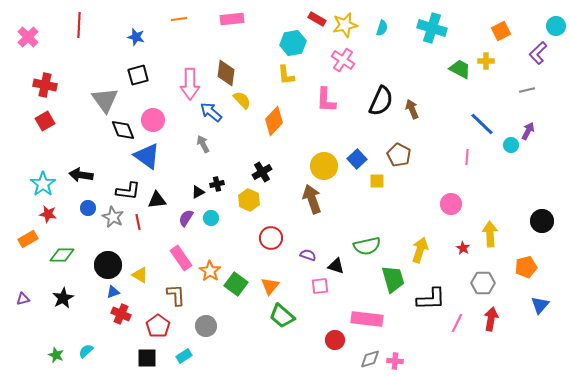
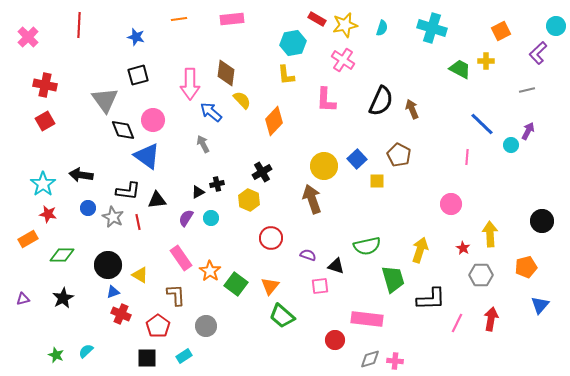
gray hexagon at (483, 283): moved 2 px left, 8 px up
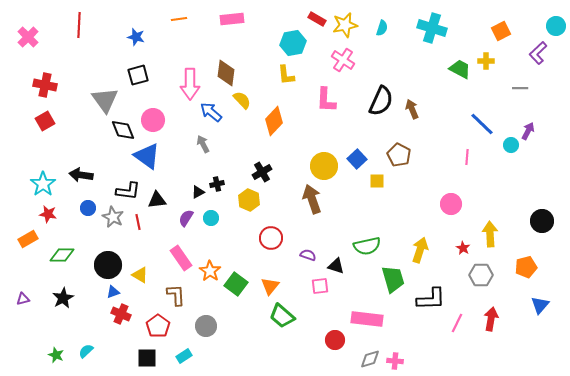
gray line at (527, 90): moved 7 px left, 2 px up; rotated 14 degrees clockwise
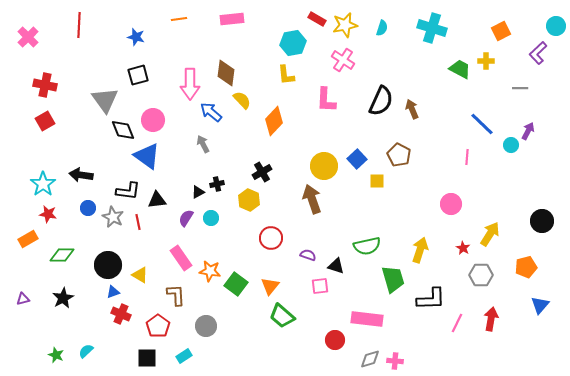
yellow arrow at (490, 234): rotated 35 degrees clockwise
orange star at (210, 271): rotated 25 degrees counterclockwise
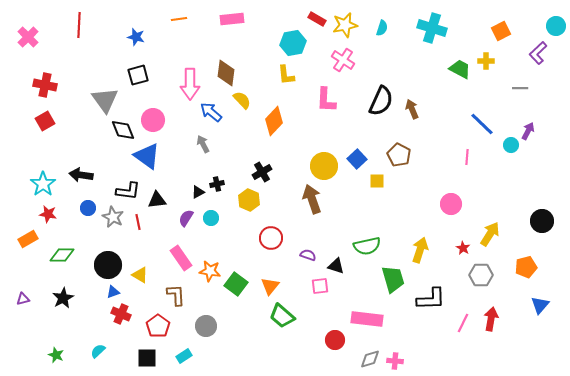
pink line at (457, 323): moved 6 px right
cyan semicircle at (86, 351): moved 12 px right
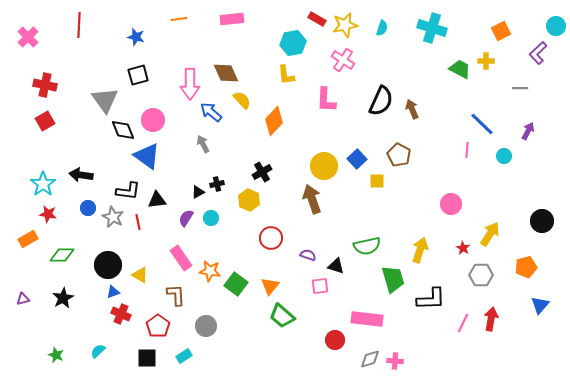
brown diamond at (226, 73): rotated 32 degrees counterclockwise
cyan circle at (511, 145): moved 7 px left, 11 px down
pink line at (467, 157): moved 7 px up
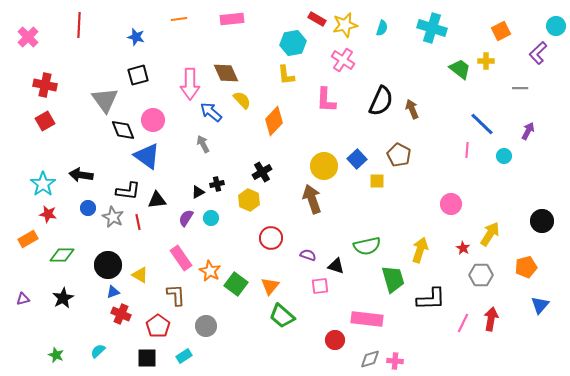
green trapezoid at (460, 69): rotated 10 degrees clockwise
orange star at (210, 271): rotated 20 degrees clockwise
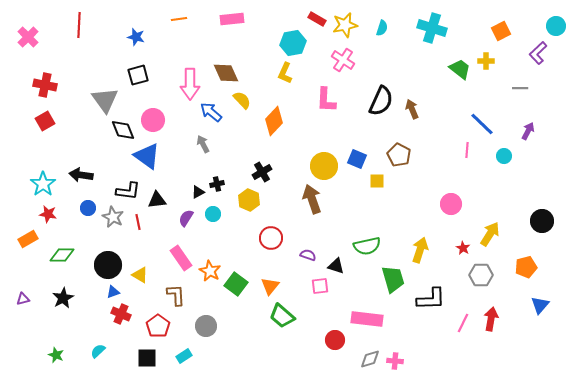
yellow L-shape at (286, 75): moved 1 px left, 2 px up; rotated 30 degrees clockwise
blue square at (357, 159): rotated 24 degrees counterclockwise
cyan circle at (211, 218): moved 2 px right, 4 px up
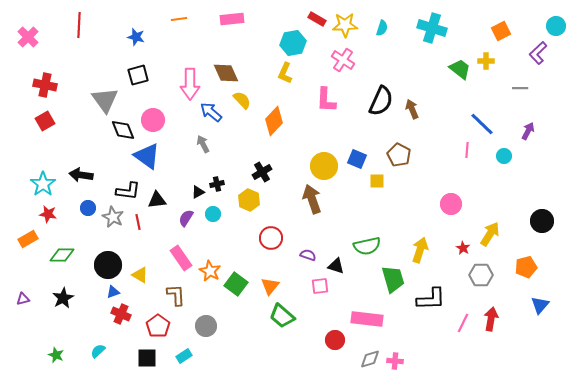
yellow star at (345, 25): rotated 10 degrees clockwise
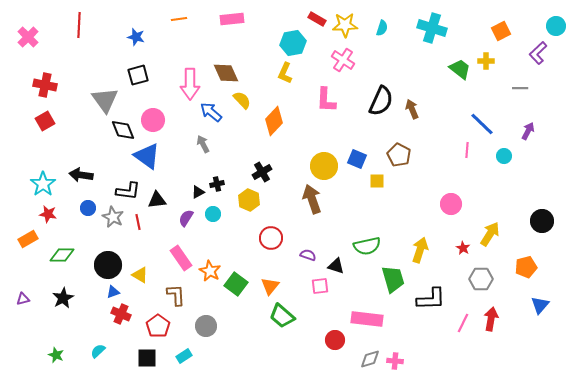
gray hexagon at (481, 275): moved 4 px down
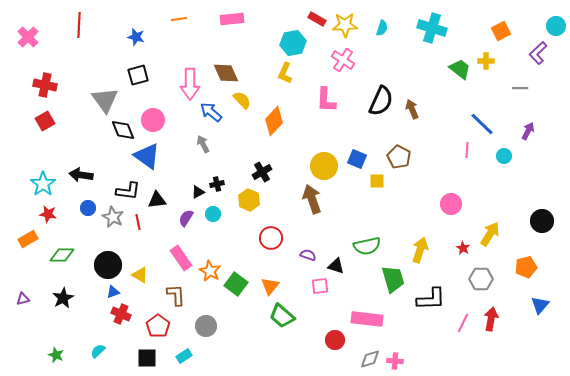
brown pentagon at (399, 155): moved 2 px down
